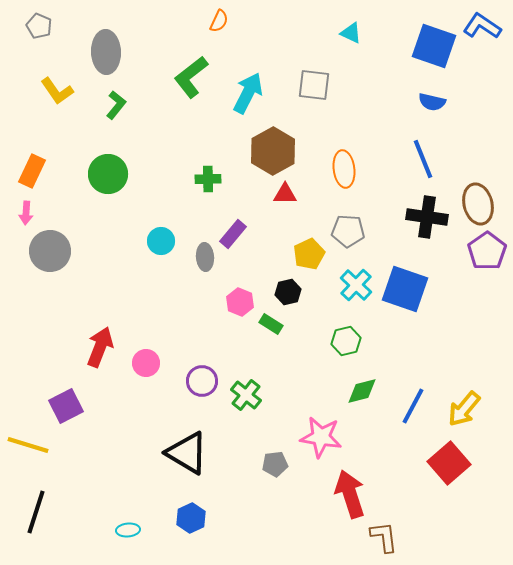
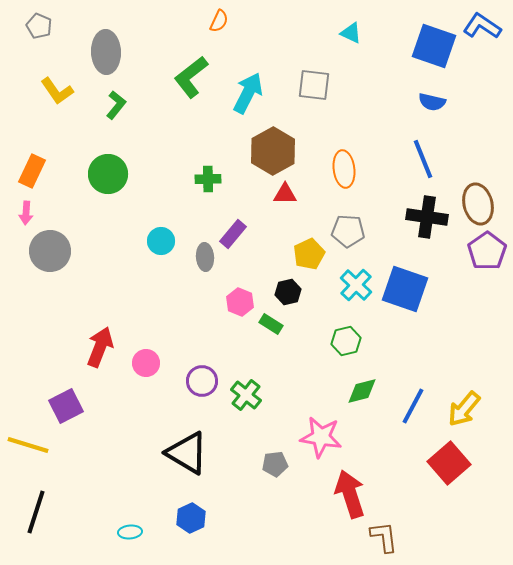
cyan ellipse at (128, 530): moved 2 px right, 2 px down
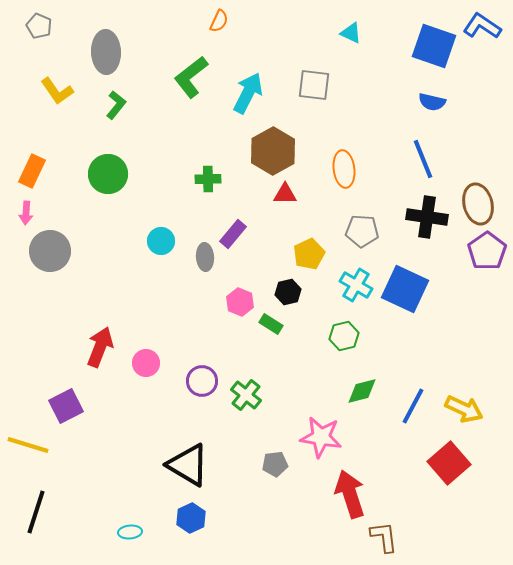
gray pentagon at (348, 231): moved 14 px right
cyan cross at (356, 285): rotated 12 degrees counterclockwise
blue square at (405, 289): rotated 6 degrees clockwise
green hexagon at (346, 341): moved 2 px left, 5 px up
yellow arrow at (464, 409): rotated 105 degrees counterclockwise
black triangle at (187, 453): moved 1 px right, 12 px down
